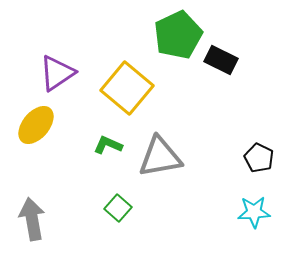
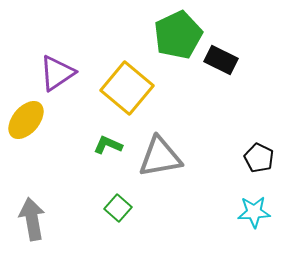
yellow ellipse: moved 10 px left, 5 px up
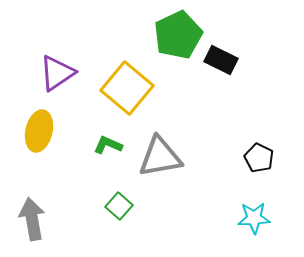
yellow ellipse: moved 13 px right, 11 px down; rotated 27 degrees counterclockwise
green square: moved 1 px right, 2 px up
cyan star: moved 6 px down
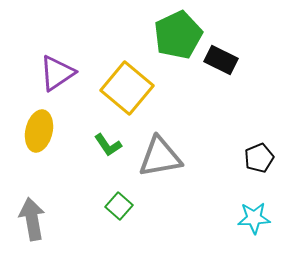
green L-shape: rotated 148 degrees counterclockwise
black pentagon: rotated 24 degrees clockwise
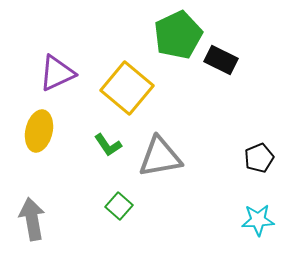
purple triangle: rotated 9 degrees clockwise
cyan star: moved 4 px right, 2 px down
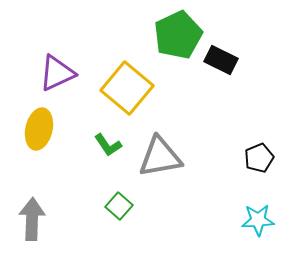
yellow ellipse: moved 2 px up
gray arrow: rotated 12 degrees clockwise
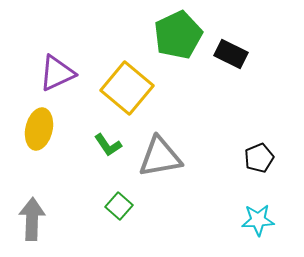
black rectangle: moved 10 px right, 6 px up
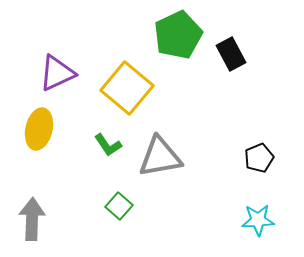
black rectangle: rotated 36 degrees clockwise
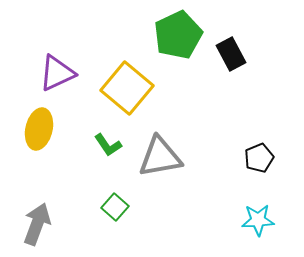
green square: moved 4 px left, 1 px down
gray arrow: moved 5 px right, 5 px down; rotated 18 degrees clockwise
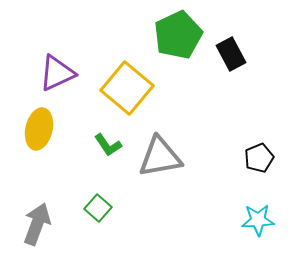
green square: moved 17 px left, 1 px down
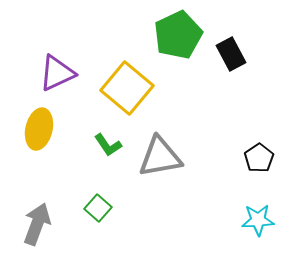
black pentagon: rotated 12 degrees counterclockwise
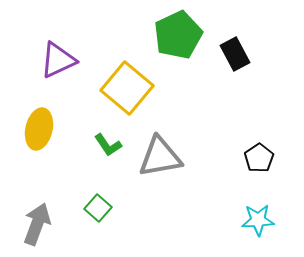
black rectangle: moved 4 px right
purple triangle: moved 1 px right, 13 px up
